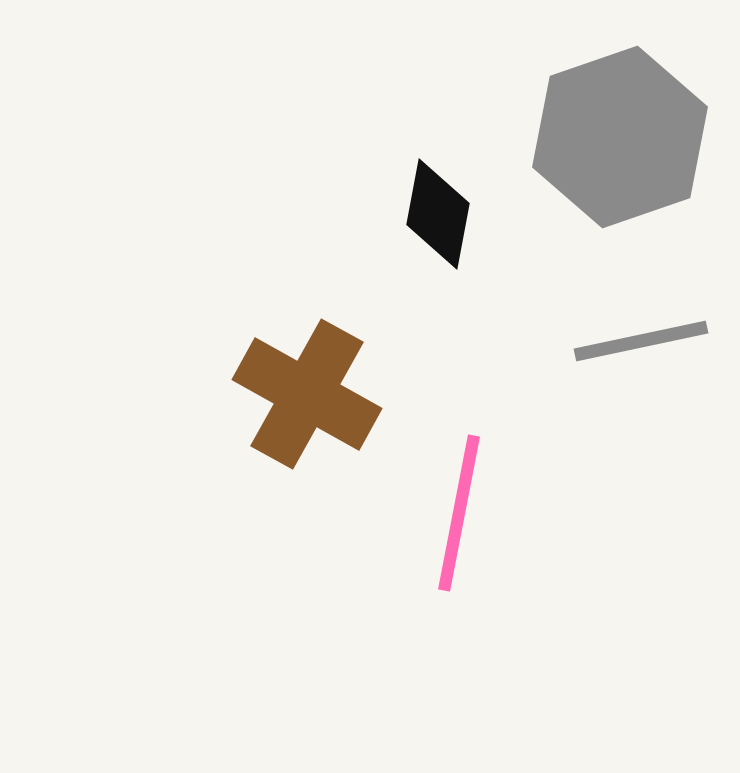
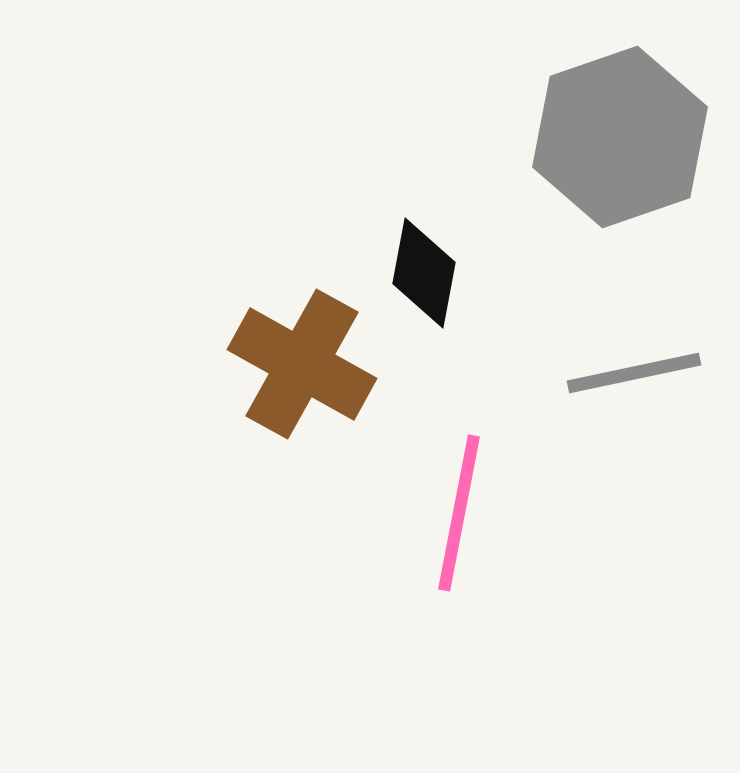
black diamond: moved 14 px left, 59 px down
gray line: moved 7 px left, 32 px down
brown cross: moved 5 px left, 30 px up
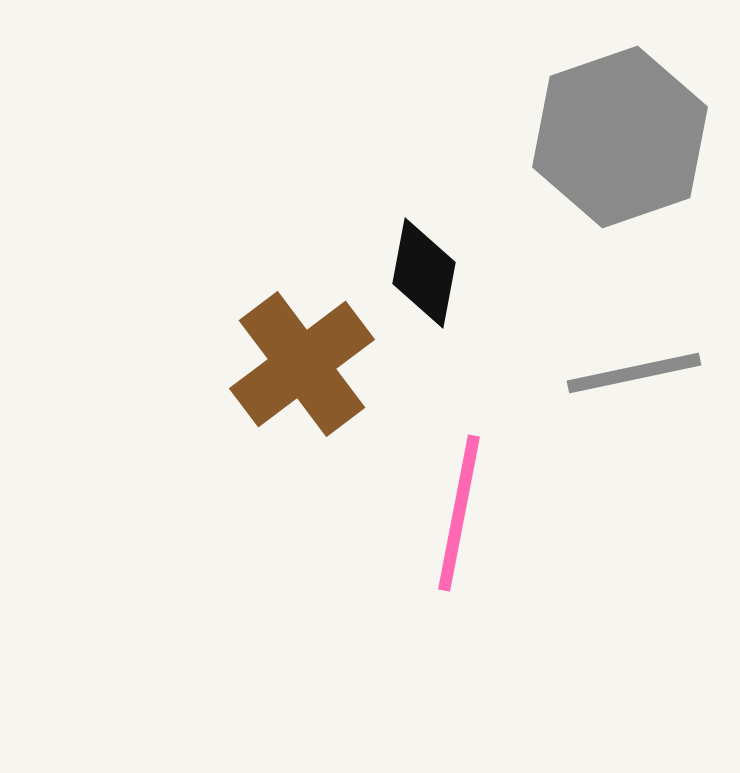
brown cross: rotated 24 degrees clockwise
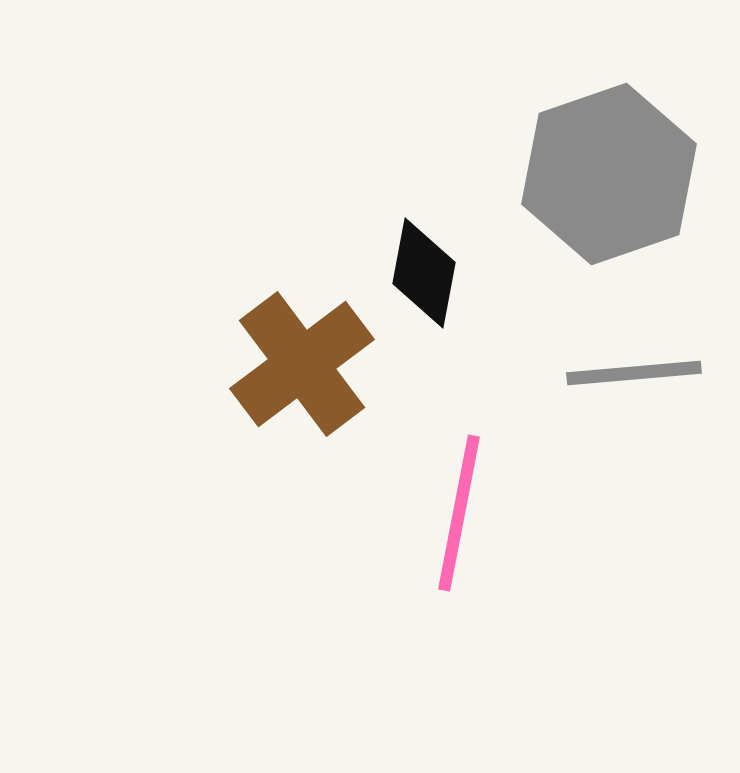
gray hexagon: moved 11 px left, 37 px down
gray line: rotated 7 degrees clockwise
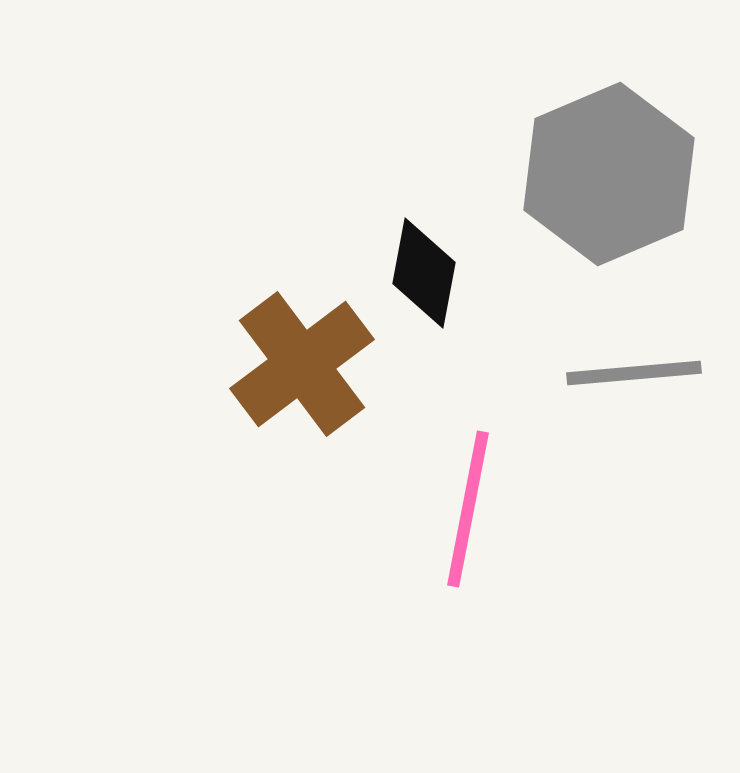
gray hexagon: rotated 4 degrees counterclockwise
pink line: moved 9 px right, 4 px up
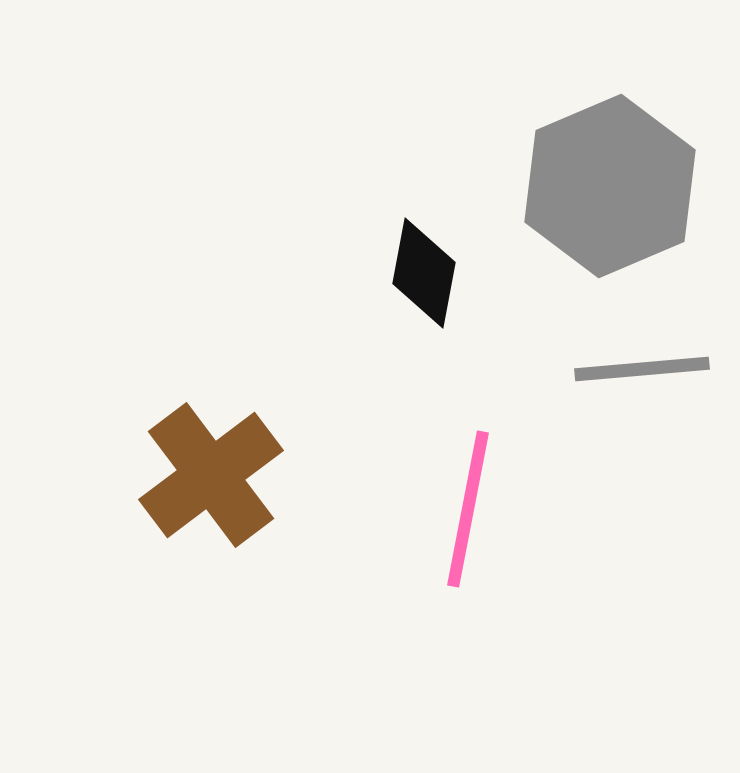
gray hexagon: moved 1 px right, 12 px down
brown cross: moved 91 px left, 111 px down
gray line: moved 8 px right, 4 px up
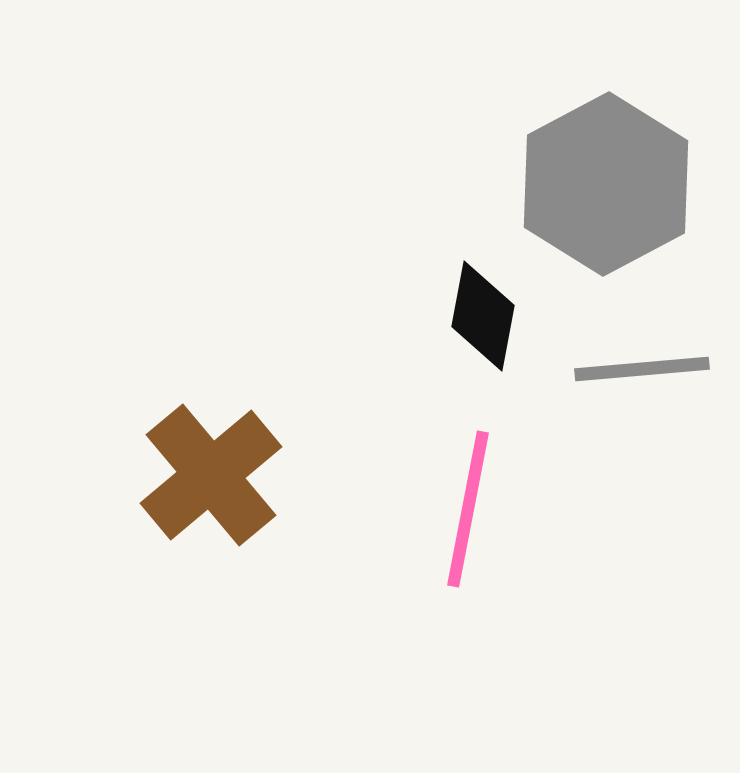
gray hexagon: moved 4 px left, 2 px up; rotated 5 degrees counterclockwise
black diamond: moved 59 px right, 43 px down
brown cross: rotated 3 degrees counterclockwise
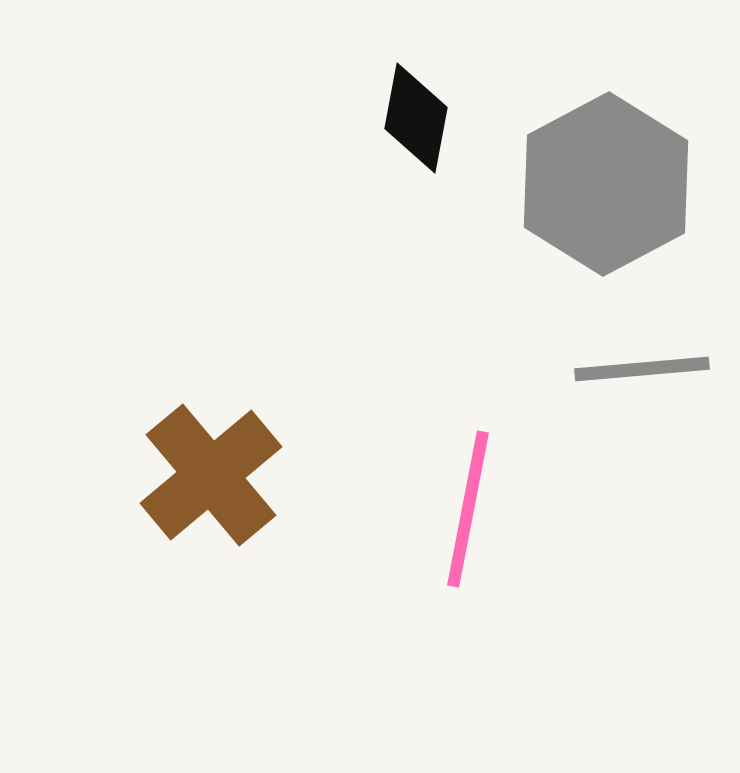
black diamond: moved 67 px left, 198 px up
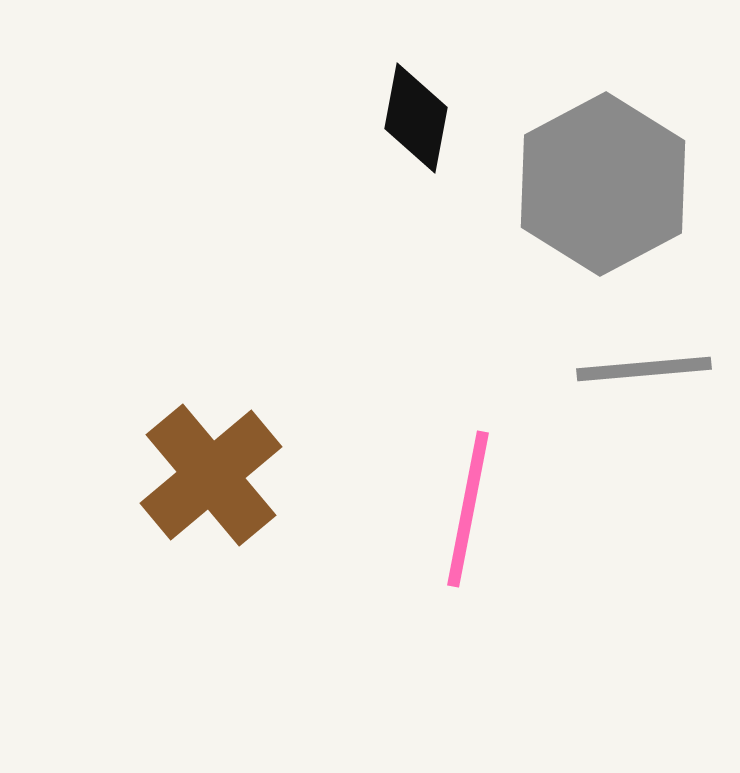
gray hexagon: moved 3 px left
gray line: moved 2 px right
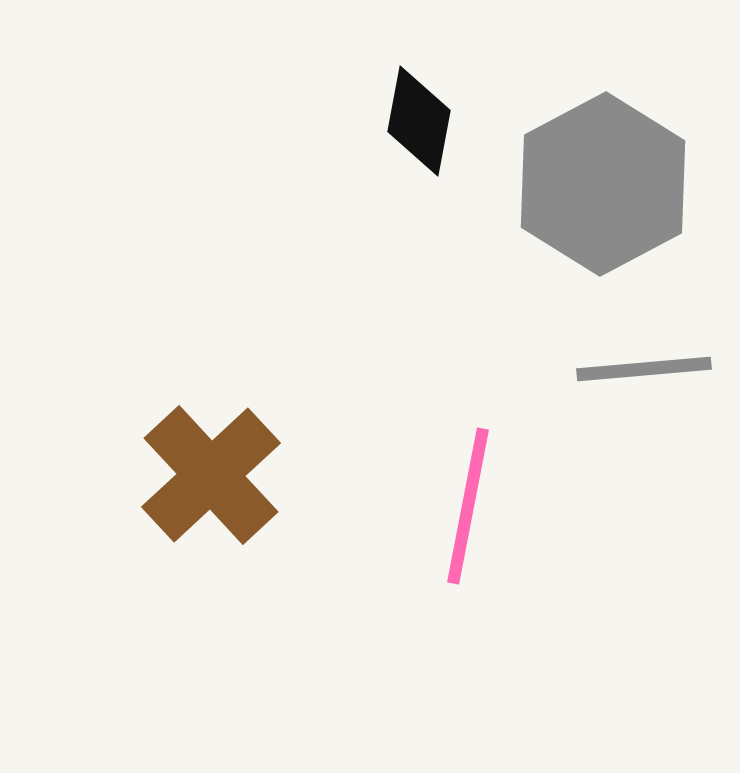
black diamond: moved 3 px right, 3 px down
brown cross: rotated 3 degrees counterclockwise
pink line: moved 3 px up
